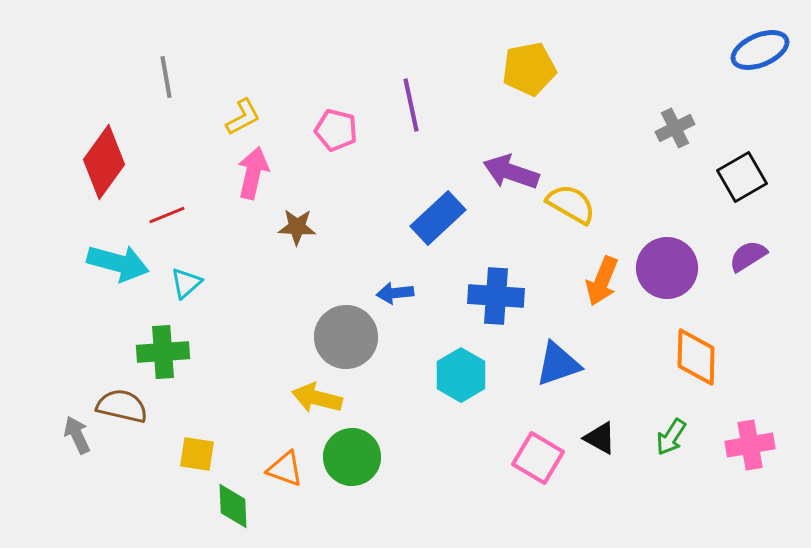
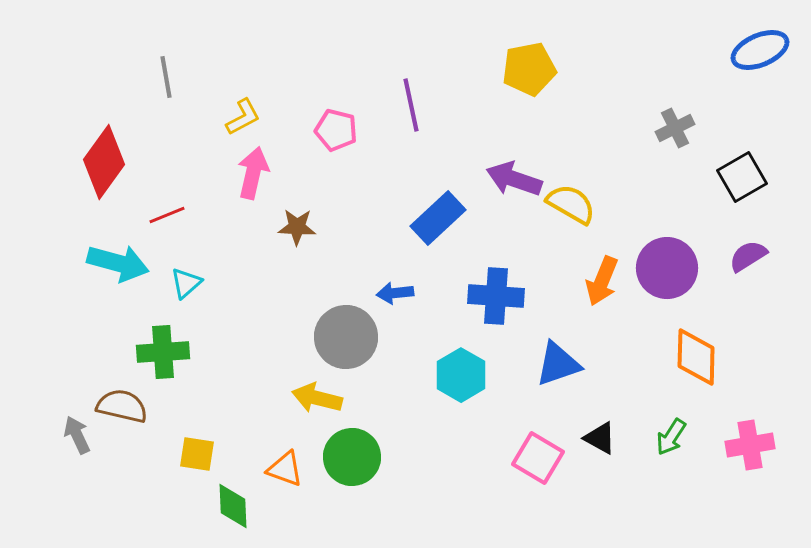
purple arrow: moved 3 px right, 7 px down
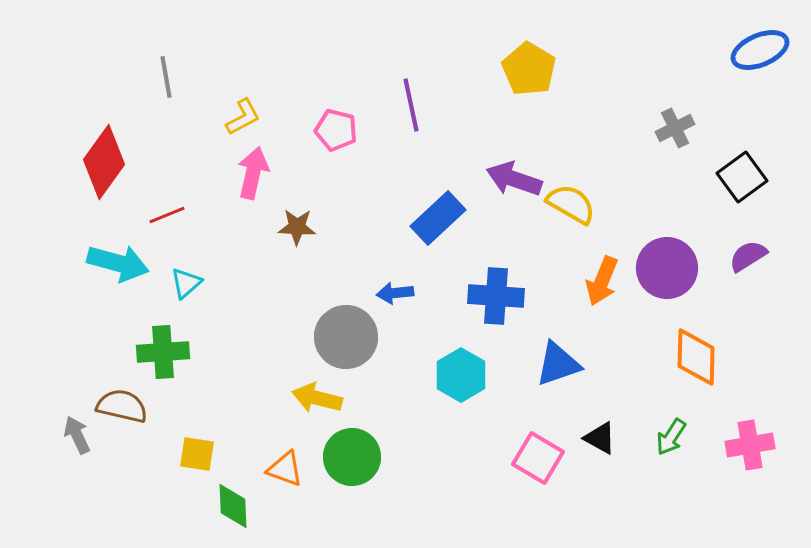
yellow pentagon: rotated 30 degrees counterclockwise
black square: rotated 6 degrees counterclockwise
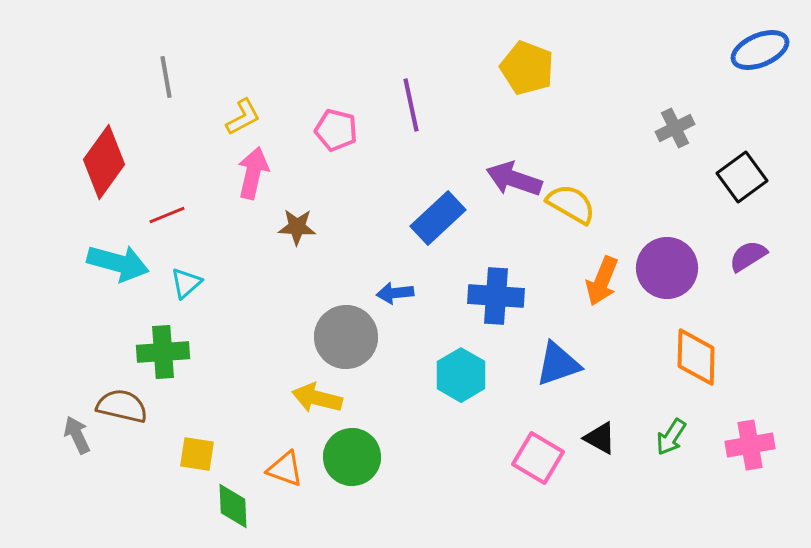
yellow pentagon: moved 2 px left, 1 px up; rotated 10 degrees counterclockwise
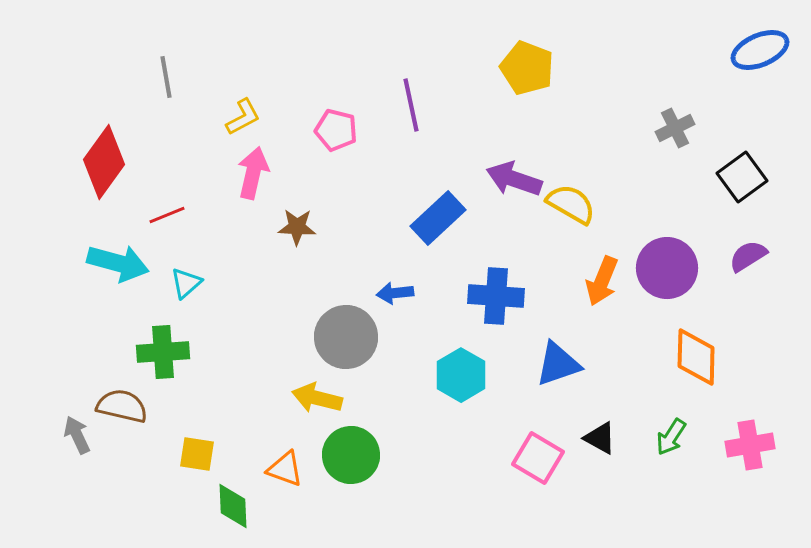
green circle: moved 1 px left, 2 px up
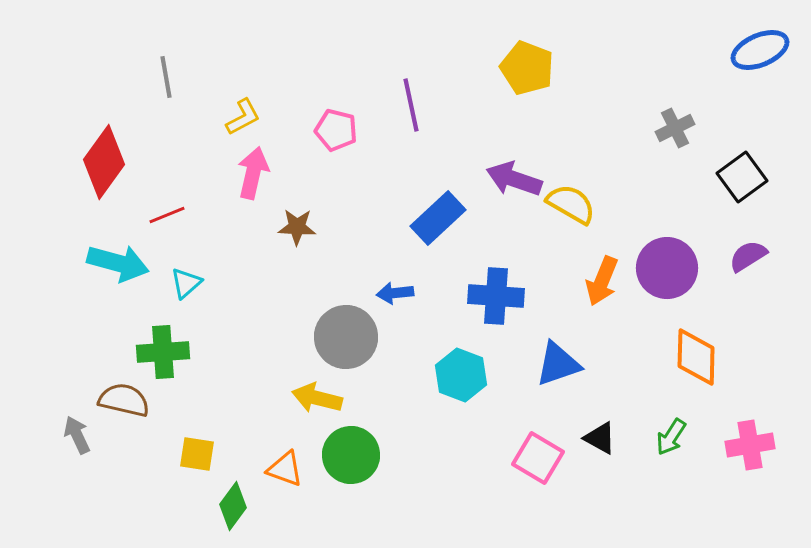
cyan hexagon: rotated 9 degrees counterclockwise
brown semicircle: moved 2 px right, 6 px up
green diamond: rotated 39 degrees clockwise
